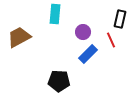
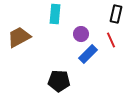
black rectangle: moved 4 px left, 5 px up
purple circle: moved 2 px left, 2 px down
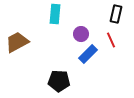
brown trapezoid: moved 2 px left, 5 px down
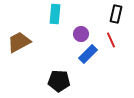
brown trapezoid: moved 2 px right
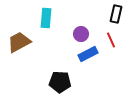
cyan rectangle: moved 9 px left, 4 px down
blue rectangle: rotated 18 degrees clockwise
black pentagon: moved 1 px right, 1 px down
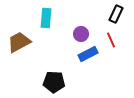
black rectangle: rotated 12 degrees clockwise
black pentagon: moved 6 px left
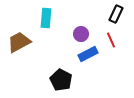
black pentagon: moved 7 px right, 2 px up; rotated 25 degrees clockwise
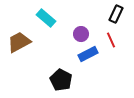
cyan rectangle: rotated 54 degrees counterclockwise
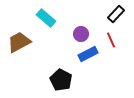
black rectangle: rotated 18 degrees clockwise
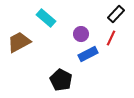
red line: moved 2 px up; rotated 49 degrees clockwise
